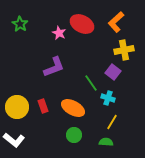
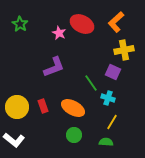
purple square: rotated 14 degrees counterclockwise
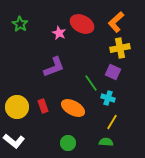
yellow cross: moved 4 px left, 2 px up
green circle: moved 6 px left, 8 px down
white L-shape: moved 1 px down
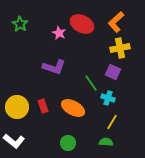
purple L-shape: rotated 40 degrees clockwise
